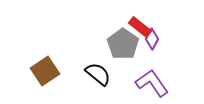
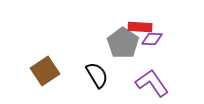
red rectangle: rotated 35 degrees counterclockwise
purple diamond: rotated 65 degrees clockwise
gray pentagon: moved 1 px up
black semicircle: moved 1 px left, 1 px down; rotated 20 degrees clockwise
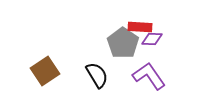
purple L-shape: moved 3 px left, 7 px up
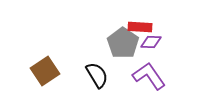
purple diamond: moved 1 px left, 3 px down
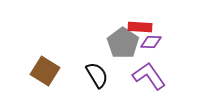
brown square: rotated 24 degrees counterclockwise
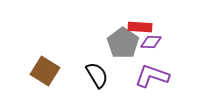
purple L-shape: moved 3 px right; rotated 36 degrees counterclockwise
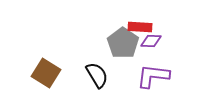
purple diamond: moved 1 px up
brown square: moved 1 px right, 2 px down
purple L-shape: moved 1 px right; rotated 12 degrees counterclockwise
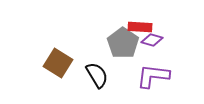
purple diamond: moved 1 px right, 1 px up; rotated 15 degrees clockwise
brown square: moved 12 px right, 10 px up
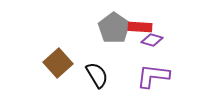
gray pentagon: moved 9 px left, 15 px up
brown square: rotated 16 degrees clockwise
